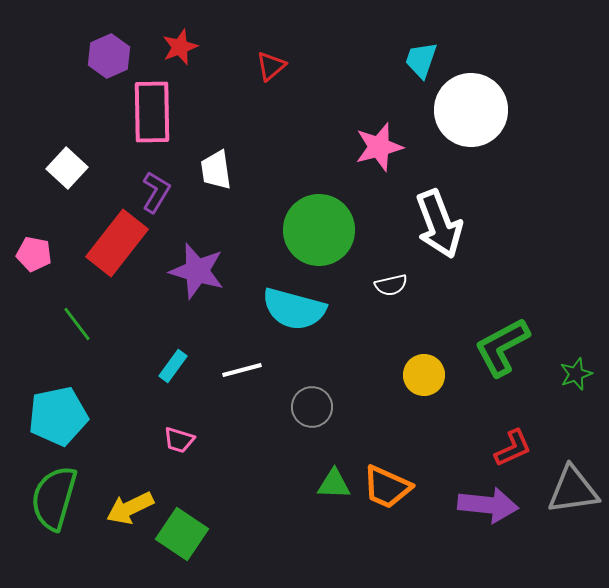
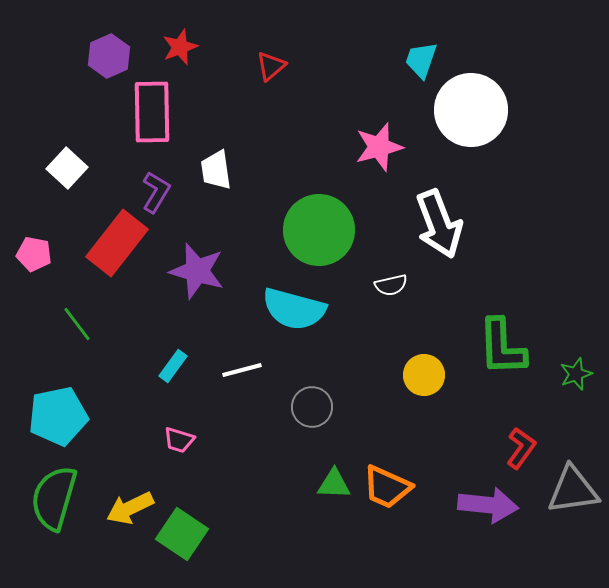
green L-shape: rotated 64 degrees counterclockwise
red L-shape: moved 8 px right; rotated 30 degrees counterclockwise
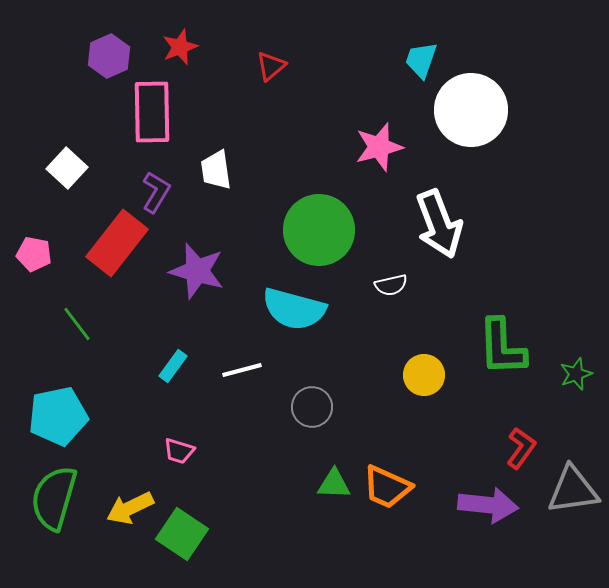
pink trapezoid: moved 11 px down
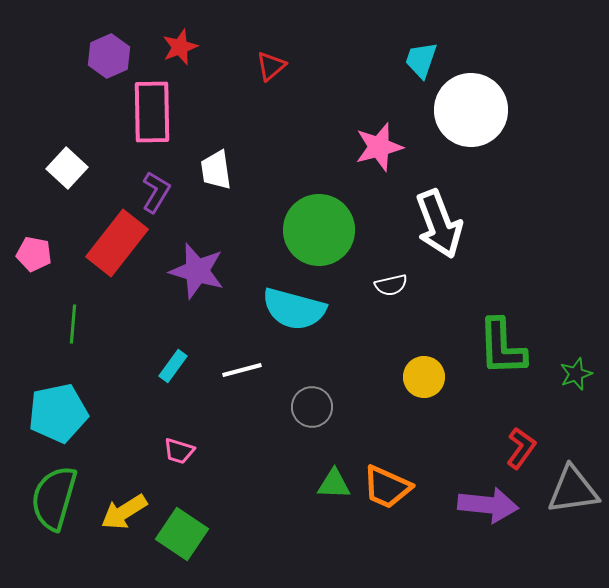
green line: moved 4 px left; rotated 42 degrees clockwise
yellow circle: moved 2 px down
cyan pentagon: moved 3 px up
yellow arrow: moved 6 px left, 4 px down; rotated 6 degrees counterclockwise
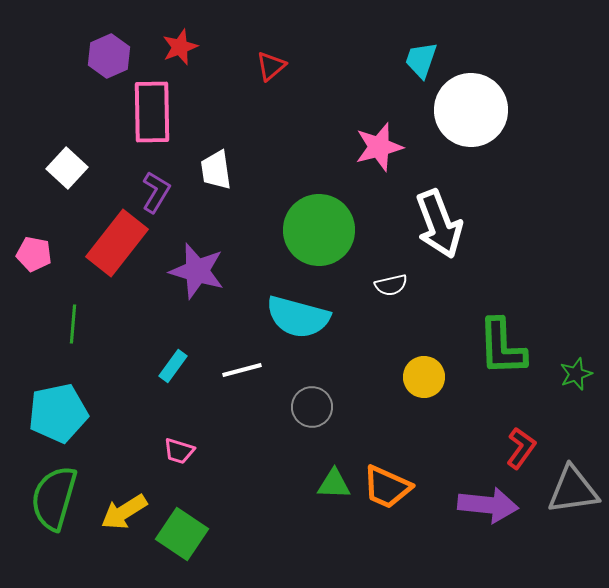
cyan semicircle: moved 4 px right, 8 px down
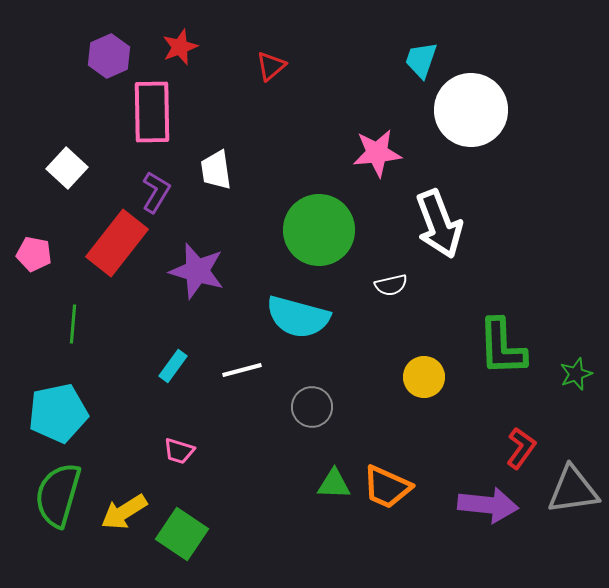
pink star: moved 2 px left, 6 px down; rotated 9 degrees clockwise
green semicircle: moved 4 px right, 3 px up
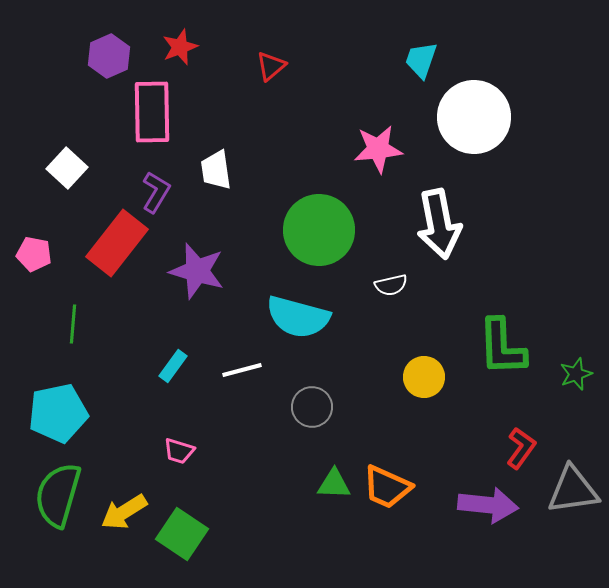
white circle: moved 3 px right, 7 px down
pink star: moved 1 px right, 4 px up
white arrow: rotated 10 degrees clockwise
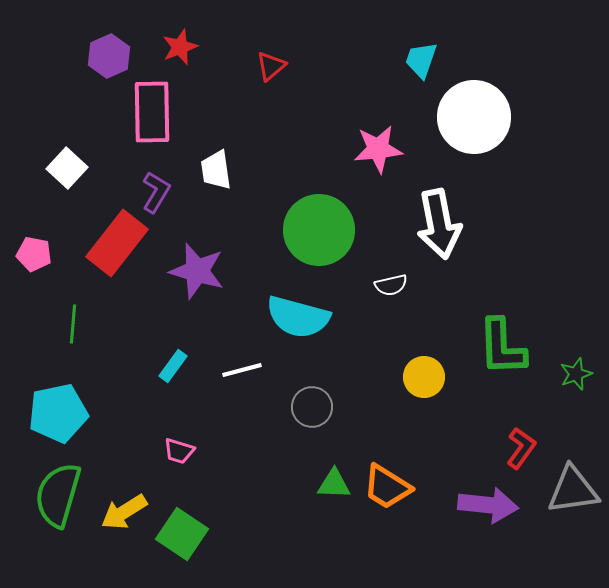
orange trapezoid: rotated 8 degrees clockwise
